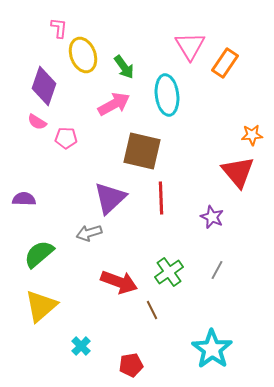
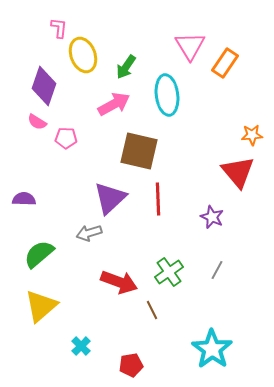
green arrow: moved 2 px right; rotated 70 degrees clockwise
brown square: moved 3 px left
red line: moved 3 px left, 1 px down
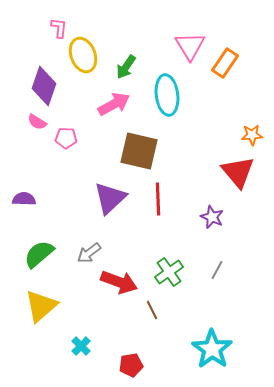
gray arrow: moved 20 px down; rotated 20 degrees counterclockwise
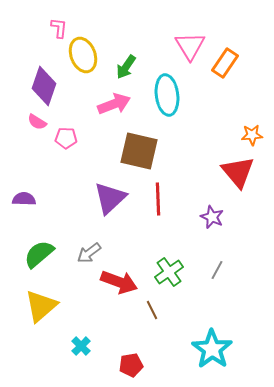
pink arrow: rotated 8 degrees clockwise
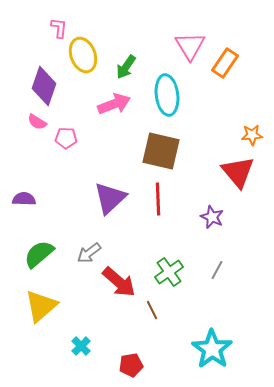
brown square: moved 22 px right
red arrow: rotated 21 degrees clockwise
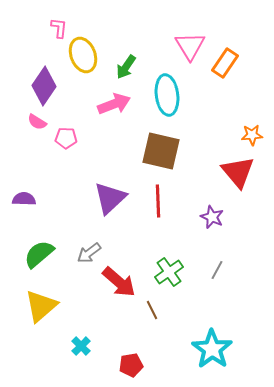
purple diamond: rotated 15 degrees clockwise
red line: moved 2 px down
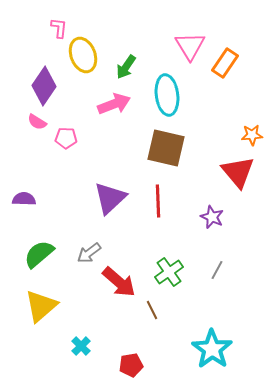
brown square: moved 5 px right, 3 px up
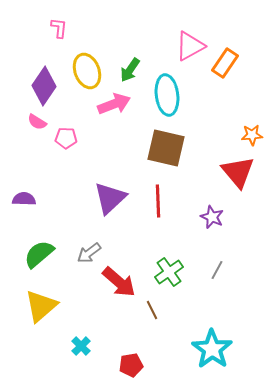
pink triangle: rotated 32 degrees clockwise
yellow ellipse: moved 4 px right, 16 px down
green arrow: moved 4 px right, 3 px down
